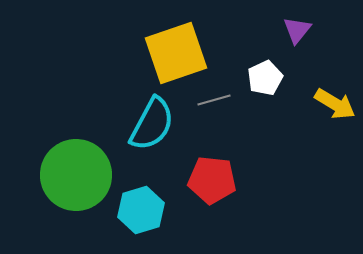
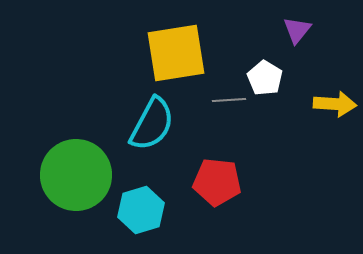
yellow square: rotated 10 degrees clockwise
white pentagon: rotated 16 degrees counterclockwise
gray line: moved 15 px right; rotated 12 degrees clockwise
yellow arrow: rotated 27 degrees counterclockwise
red pentagon: moved 5 px right, 2 px down
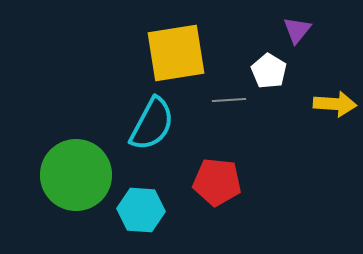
white pentagon: moved 4 px right, 7 px up
cyan hexagon: rotated 21 degrees clockwise
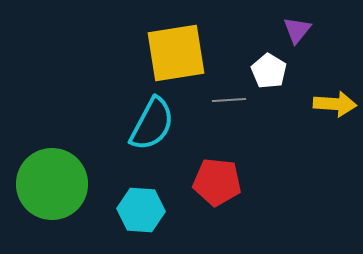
green circle: moved 24 px left, 9 px down
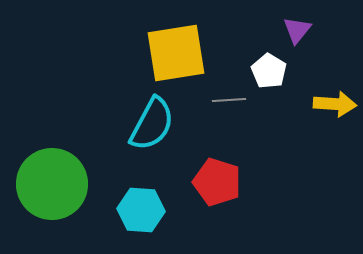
red pentagon: rotated 12 degrees clockwise
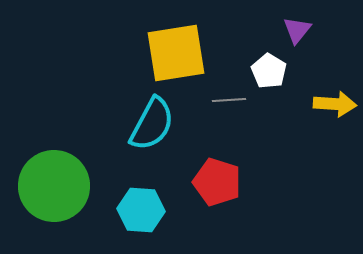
green circle: moved 2 px right, 2 px down
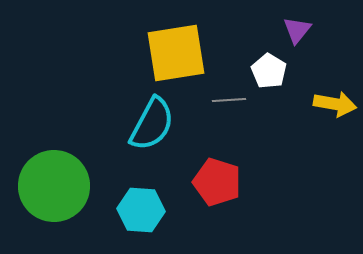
yellow arrow: rotated 6 degrees clockwise
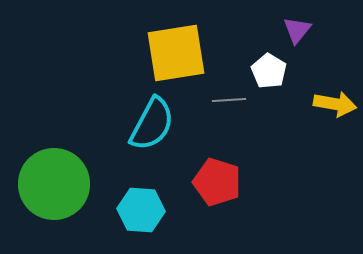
green circle: moved 2 px up
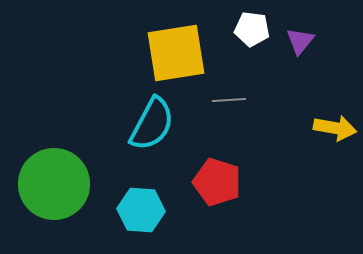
purple triangle: moved 3 px right, 11 px down
white pentagon: moved 17 px left, 42 px up; rotated 24 degrees counterclockwise
yellow arrow: moved 24 px down
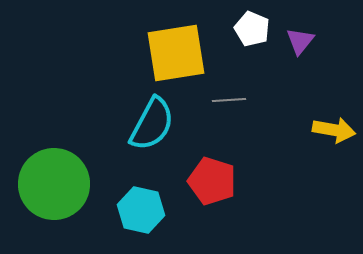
white pentagon: rotated 16 degrees clockwise
yellow arrow: moved 1 px left, 2 px down
red pentagon: moved 5 px left, 1 px up
cyan hexagon: rotated 9 degrees clockwise
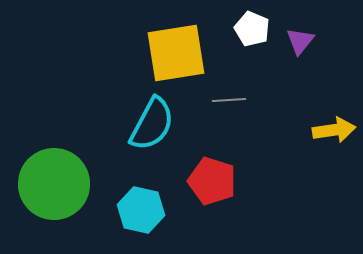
yellow arrow: rotated 18 degrees counterclockwise
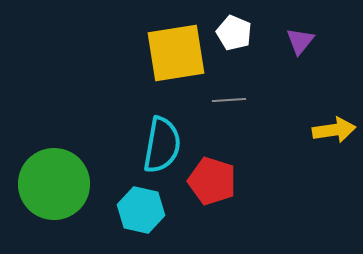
white pentagon: moved 18 px left, 4 px down
cyan semicircle: moved 10 px right, 21 px down; rotated 18 degrees counterclockwise
